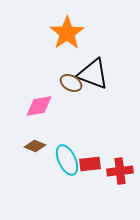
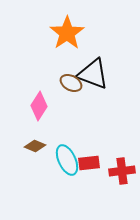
pink diamond: rotated 48 degrees counterclockwise
red rectangle: moved 1 px left, 1 px up
red cross: moved 2 px right
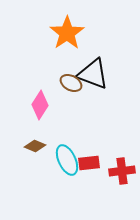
pink diamond: moved 1 px right, 1 px up
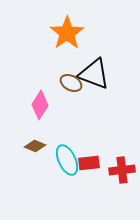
black triangle: moved 1 px right
red cross: moved 1 px up
